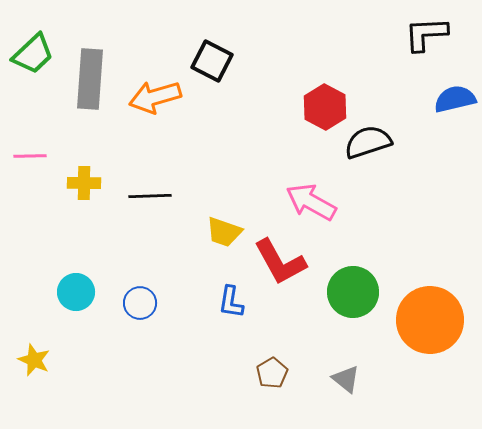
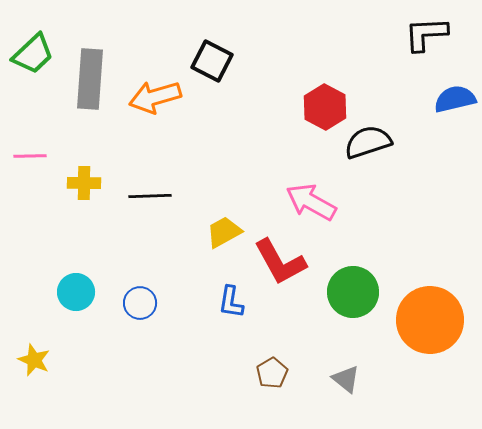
yellow trapezoid: rotated 132 degrees clockwise
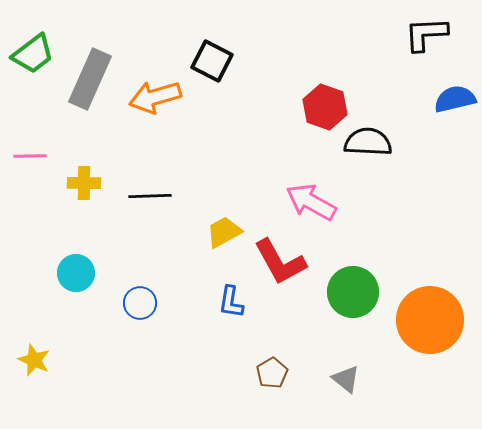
green trapezoid: rotated 6 degrees clockwise
gray rectangle: rotated 20 degrees clockwise
red hexagon: rotated 9 degrees counterclockwise
black semicircle: rotated 21 degrees clockwise
cyan circle: moved 19 px up
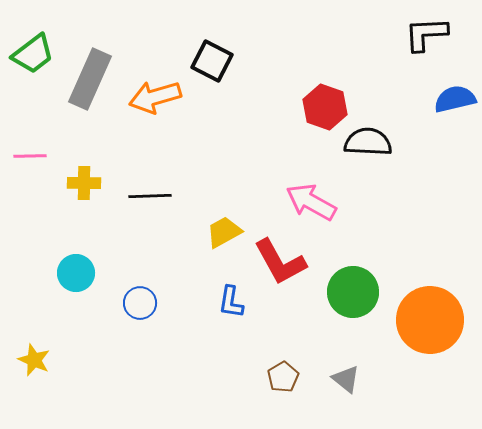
brown pentagon: moved 11 px right, 4 px down
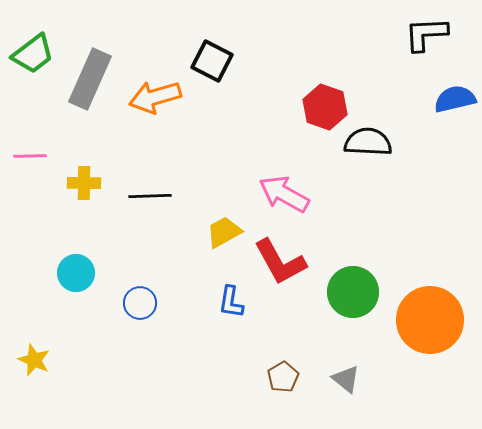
pink arrow: moved 27 px left, 8 px up
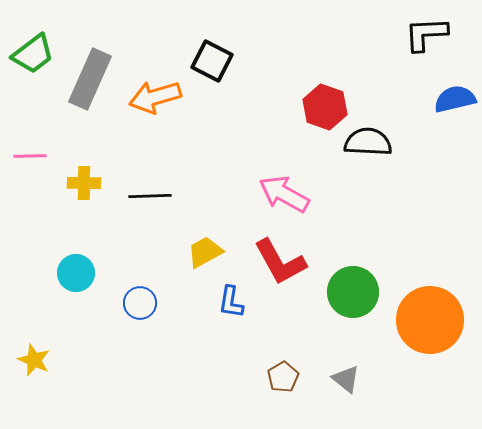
yellow trapezoid: moved 19 px left, 20 px down
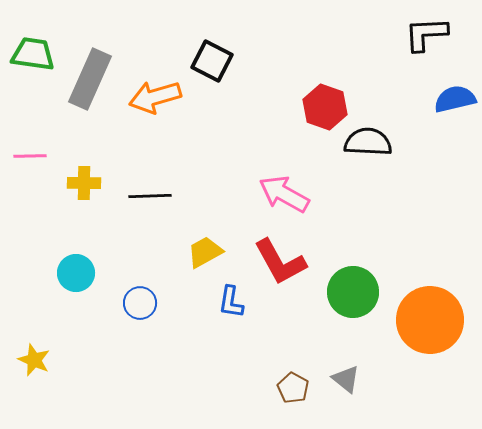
green trapezoid: rotated 135 degrees counterclockwise
brown pentagon: moved 10 px right, 11 px down; rotated 12 degrees counterclockwise
